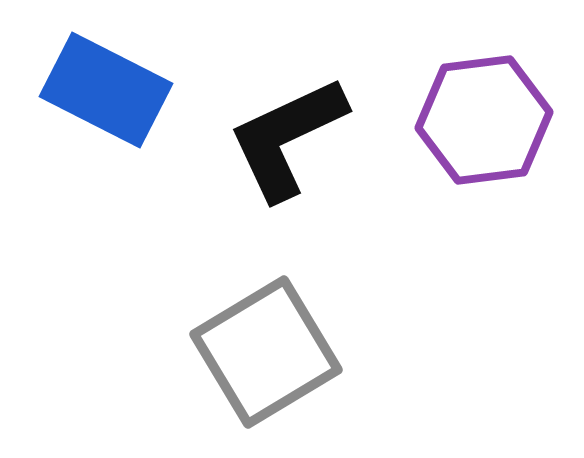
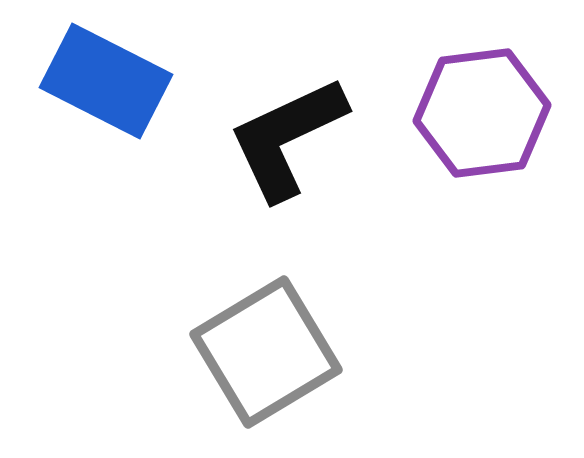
blue rectangle: moved 9 px up
purple hexagon: moved 2 px left, 7 px up
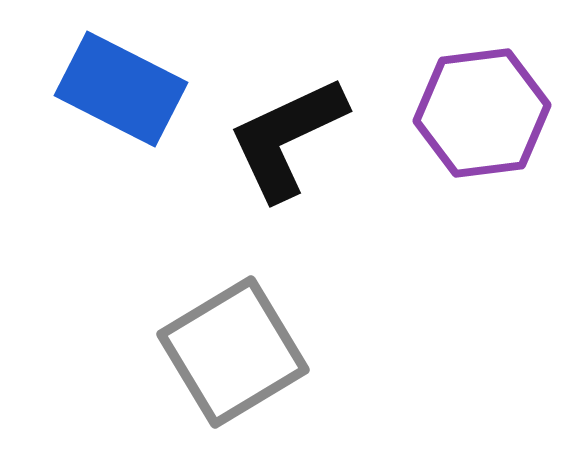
blue rectangle: moved 15 px right, 8 px down
gray square: moved 33 px left
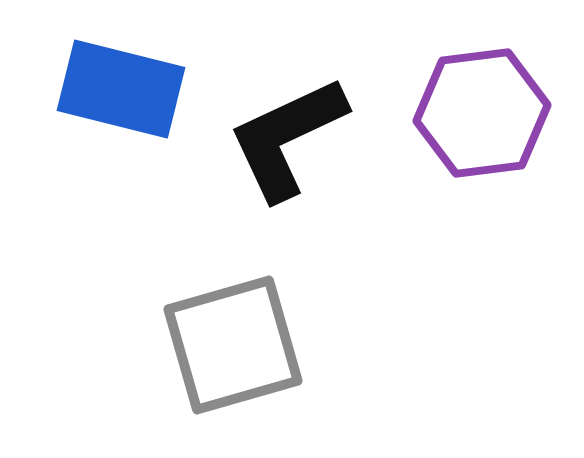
blue rectangle: rotated 13 degrees counterclockwise
gray square: moved 7 px up; rotated 15 degrees clockwise
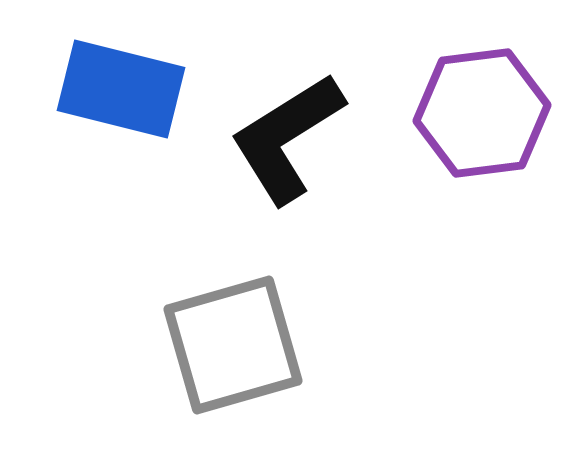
black L-shape: rotated 7 degrees counterclockwise
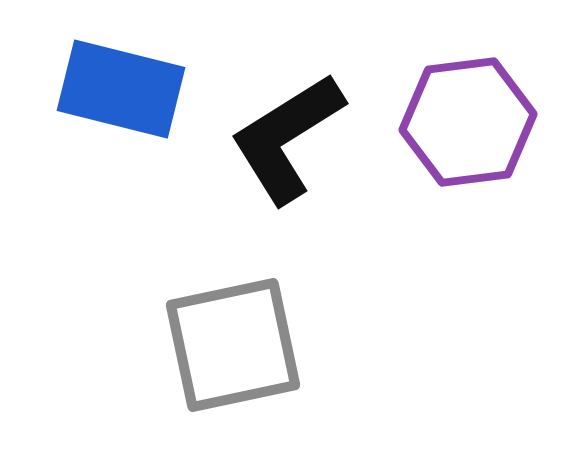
purple hexagon: moved 14 px left, 9 px down
gray square: rotated 4 degrees clockwise
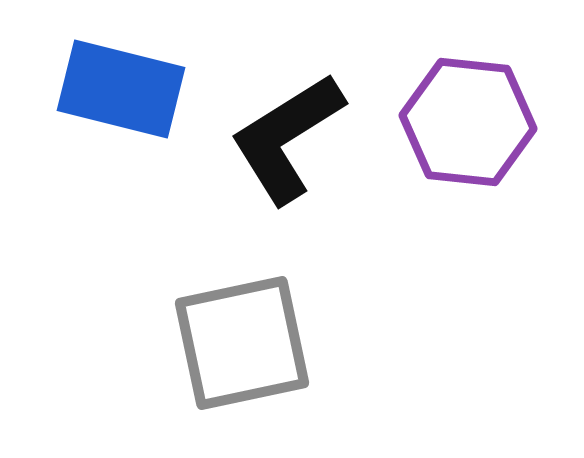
purple hexagon: rotated 13 degrees clockwise
gray square: moved 9 px right, 2 px up
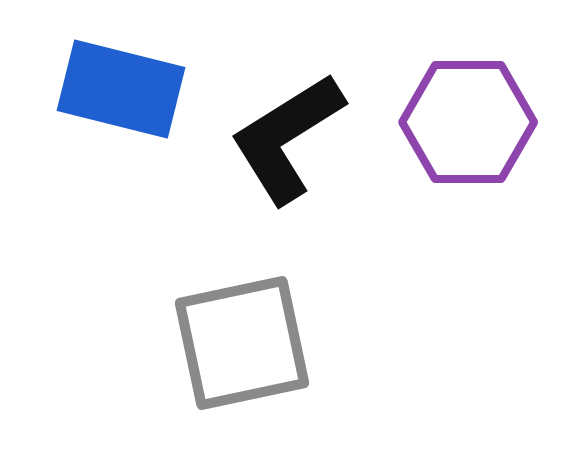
purple hexagon: rotated 6 degrees counterclockwise
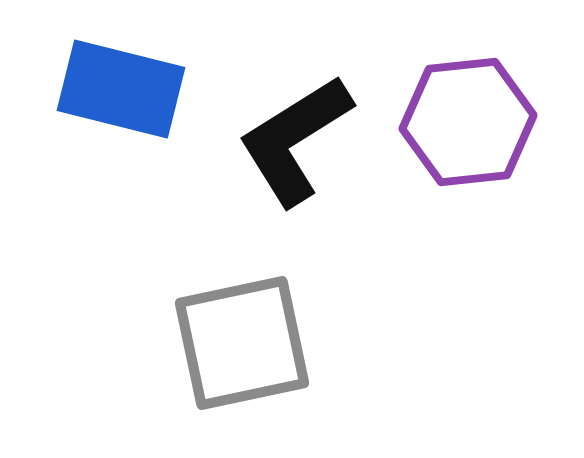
purple hexagon: rotated 6 degrees counterclockwise
black L-shape: moved 8 px right, 2 px down
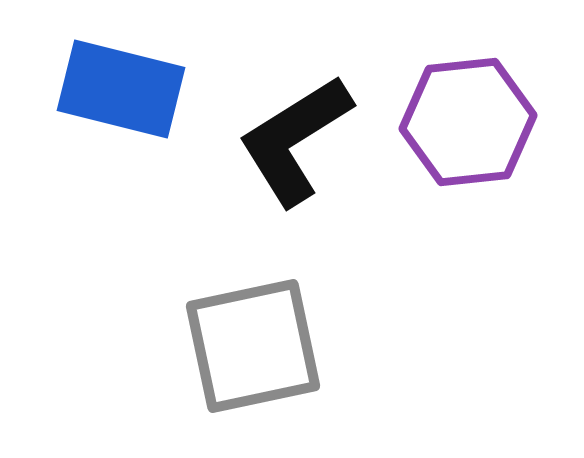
gray square: moved 11 px right, 3 px down
